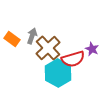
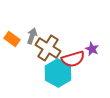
brown cross: rotated 15 degrees counterclockwise
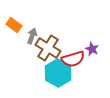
orange rectangle: moved 2 px right, 14 px up
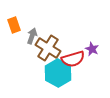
orange rectangle: rotated 35 degrees clockwise
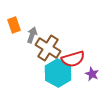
gray arrow: moved 1 px up
purple star: moved 25 px down
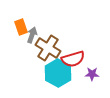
orange rectangle: moved 7 px right, 2 px down
purple star: rotated 24 degrees counterclockwise
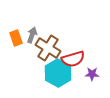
orange rectangle: moved 5 px left, 11 px down
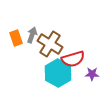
brown cross: moved 2 px right, 4 px up
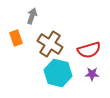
gray arrow: moved 19 px up
red semicircle: moved 16 px right, 9 px up
cyan hexagon: rotated 16 degrees counterclockwise
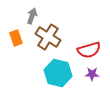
brown cross: moved 2 px left, 7 px up
